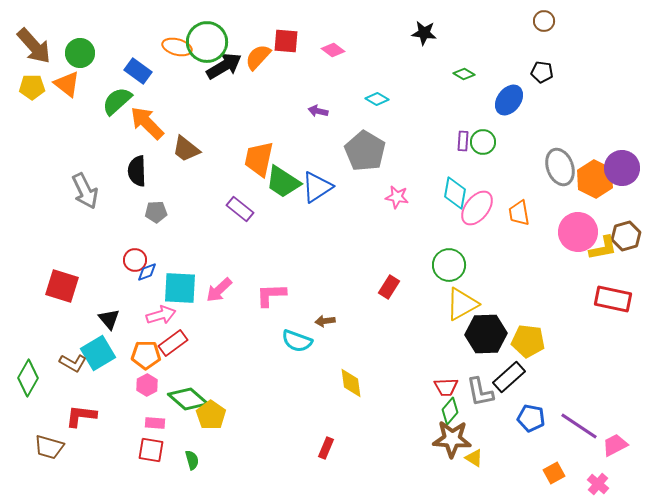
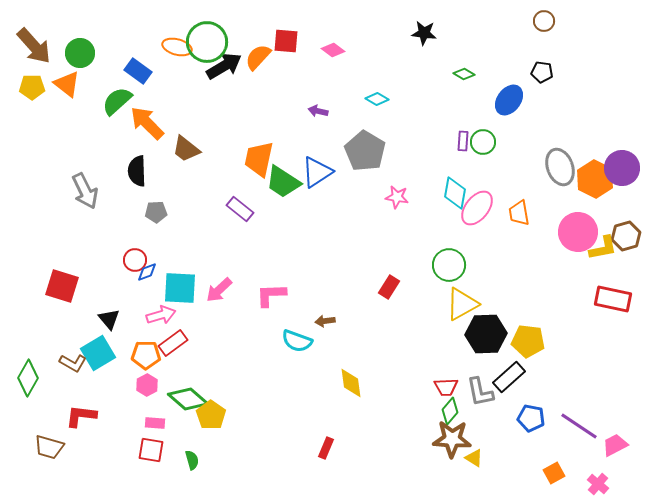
blue triangle at (317, 187): moved 15 px up
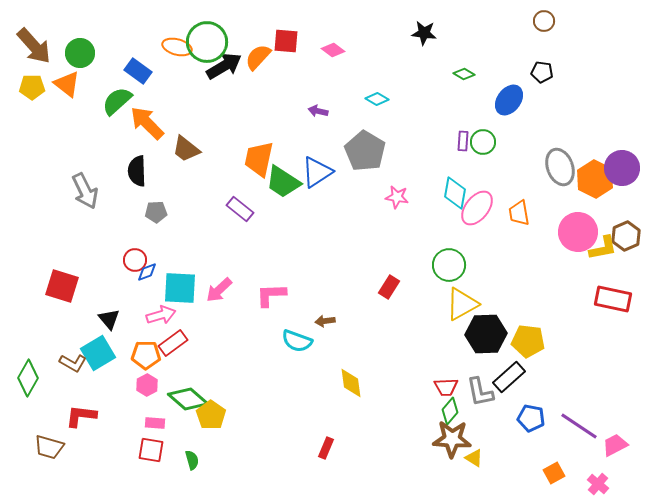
brown hexagon at (626, 236): rotated 8 degrees counterclockwise
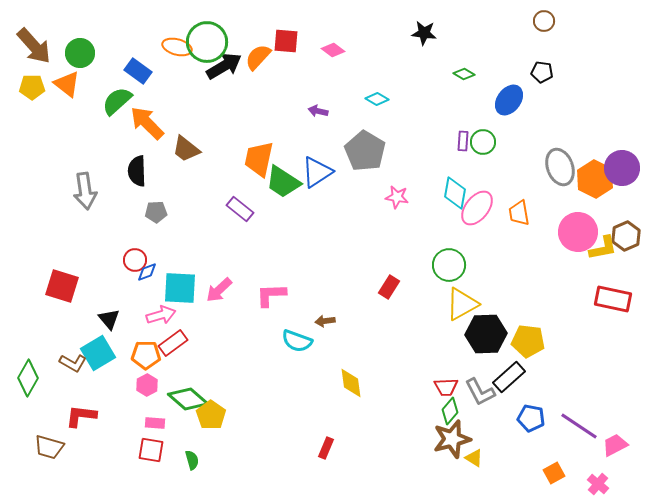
gray arrow at (85, 191): rotated 18 degrees clockwise
gray L-shape at (480, 392): rotated 16 degrees counterclockwise
brown star at (452, 439): rotated 18 degrees counterclockwise
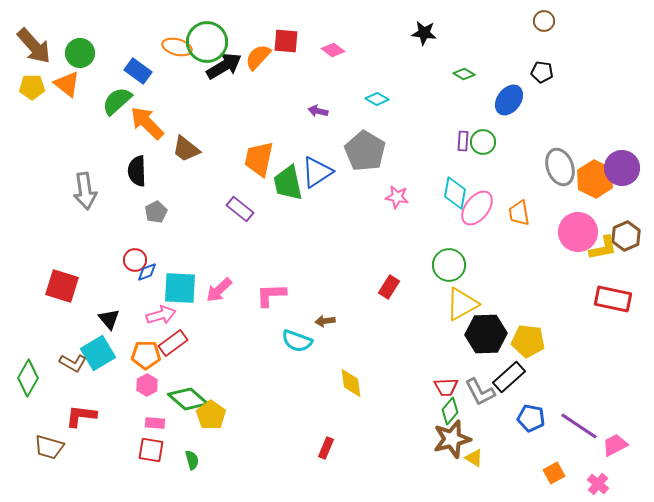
green trapezoid at (283, 182): moved 5 px right, 1 px down; rotated 45 degrees clockwise
gray pentagon at (156, 212): rotated 25 degrees counterclockwise
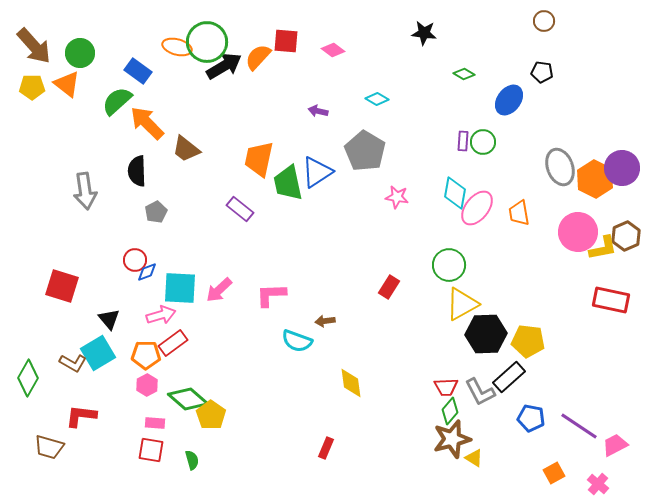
red rectangle at (613, 299): moved 2 px left, 1 px down
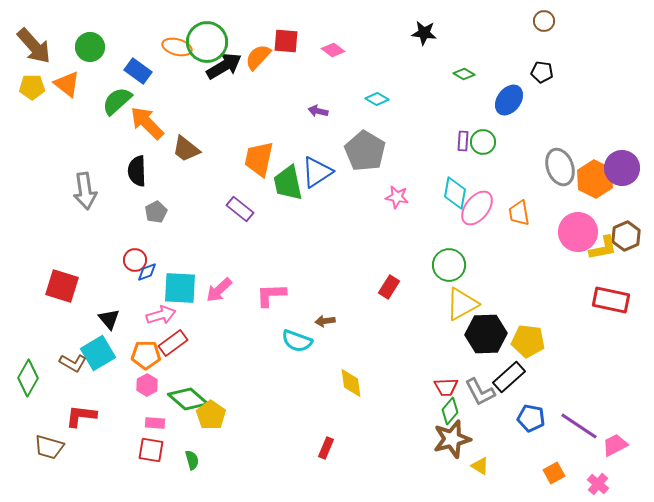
green circle at (80, 53): moved 10 px right, 6 px up
yellow triangle at (474, 458): moved 6 px right, 8 px down
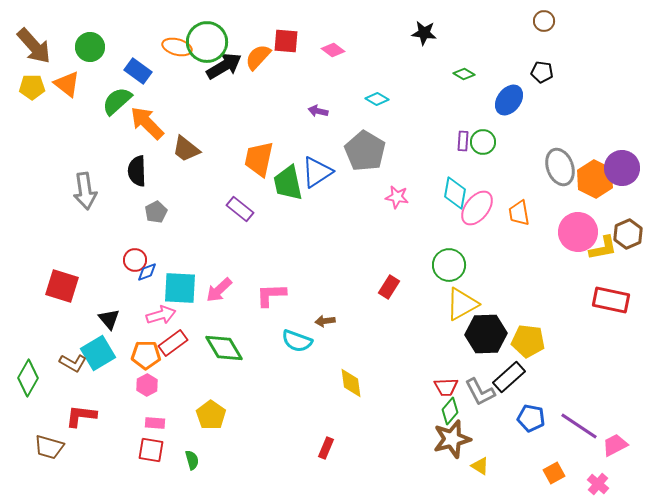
brown hexagon at (626, 236): moved 2 px right, 2 px up
green diamond at (188, 399): moved 36 px right, 51 px up; rotated 18 degrees clockwise
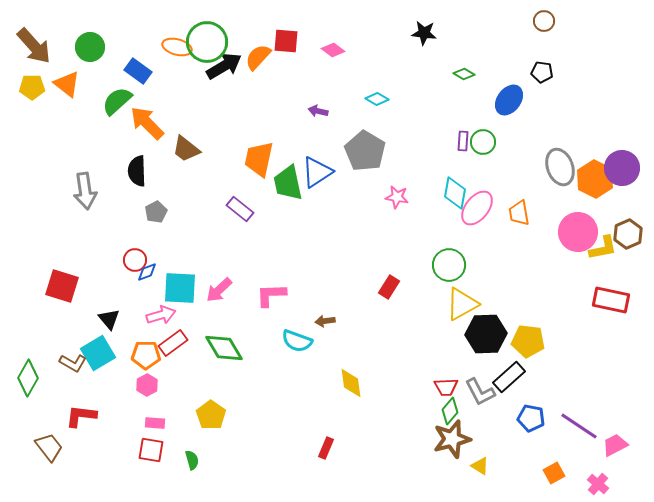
brown trapezoid at (49, 447): rotated 144 degrees counterclockwise
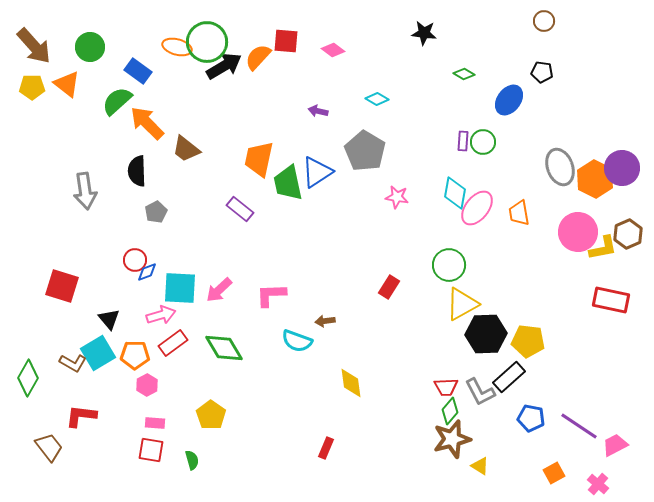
orange pentagon at (146, 355): moved 11 px left
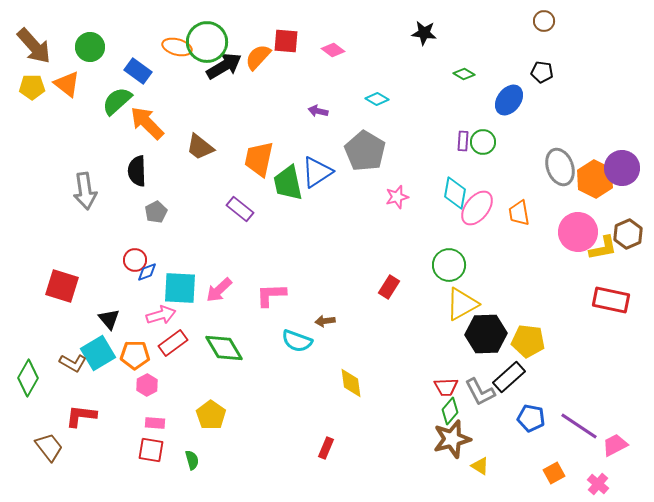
brown trapezoid at (186, 149): moved 14 px right, 2 px up
pink star at (397, 197): rotated 25 degrees counterclockwise
